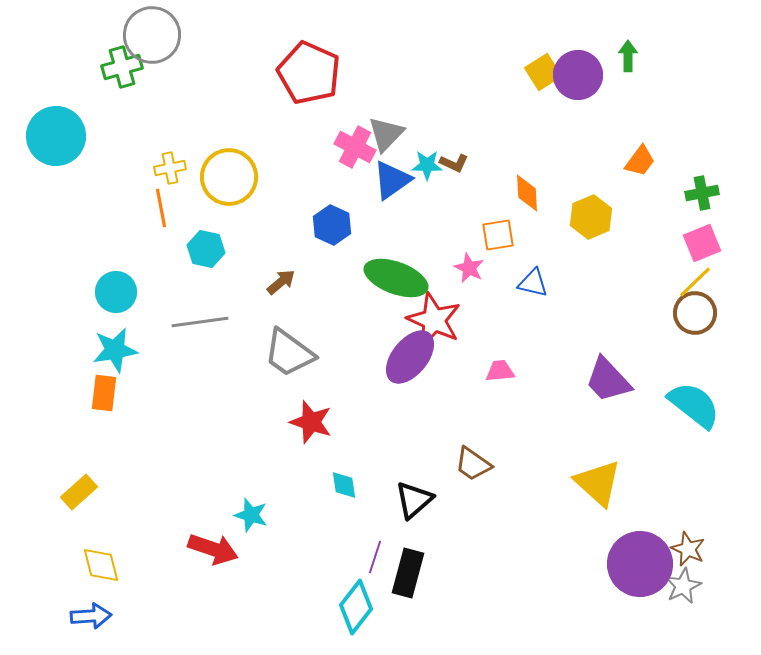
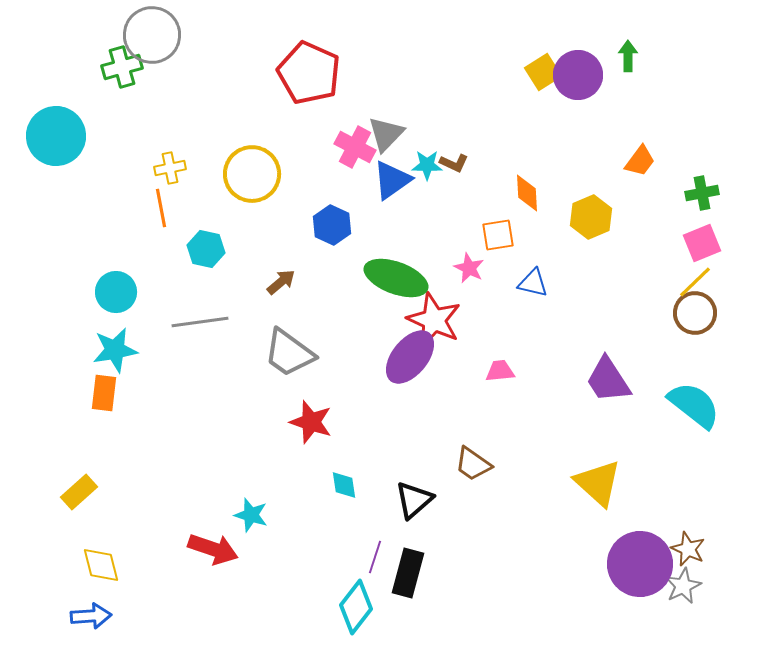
yellow circle at (229, 177): moved 23 px right, 3 px up
purple trapezoid at (608, 380): rotated 10 degrees clockwise
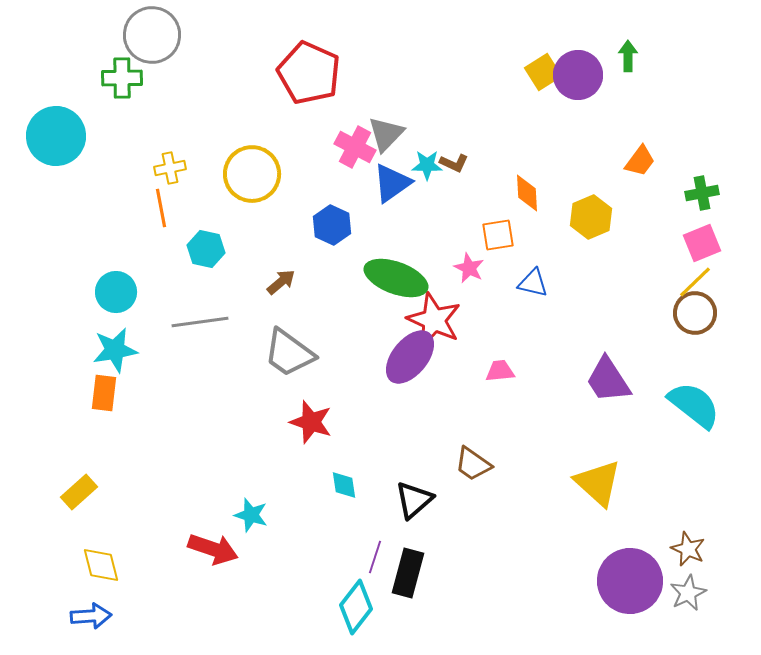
green cross at (122, 67): moved 11 px down; rotated 15 degrees clockwise
blue triangle at (392, 180): moved 3 px down
purple circle at (640, 564): moved 10 px left, 17 px down
gray star at (683, 586): moved 5 px right, 7 px down
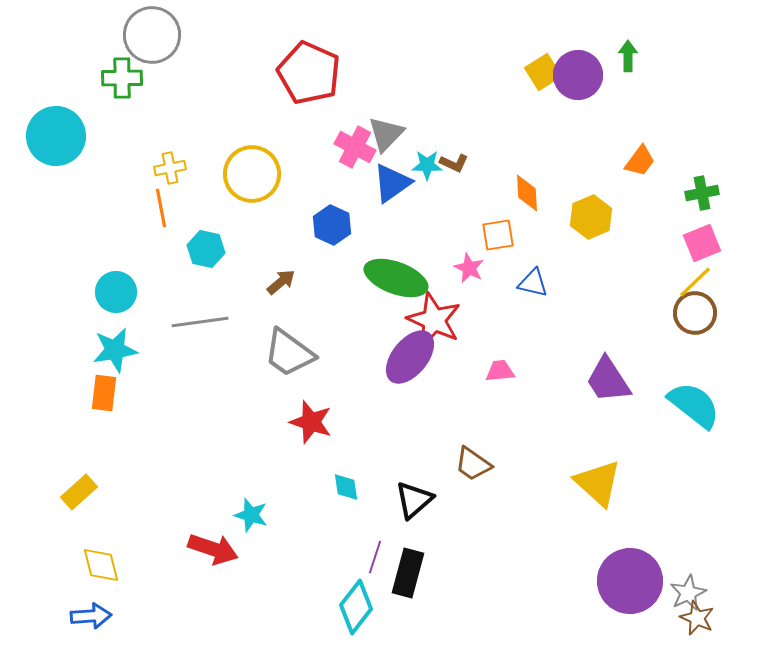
cyan diamond at (344, 485): moved 2 px right, 2 px down
brown star at (688, 549): moved 9 px right, 69 px down
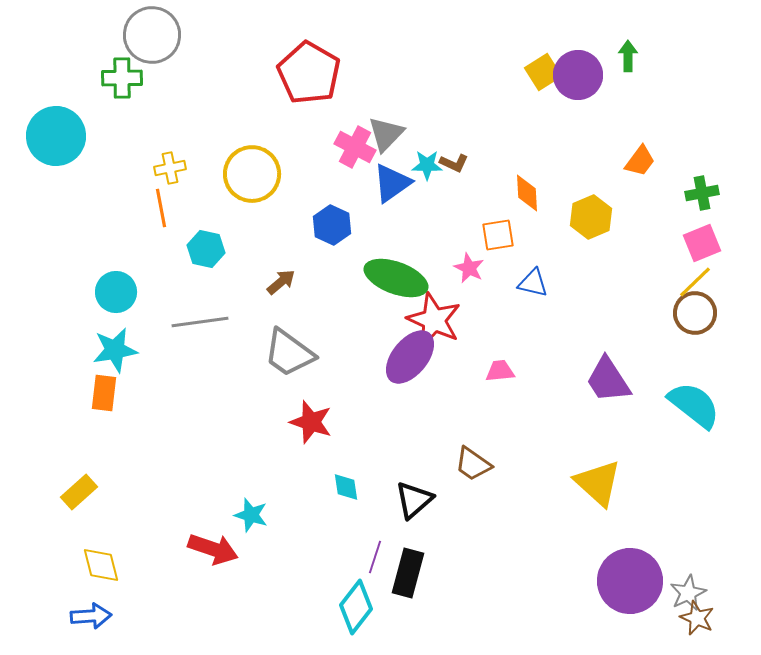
red pentagon at (309, 73): rotated 6 degrees clockwise
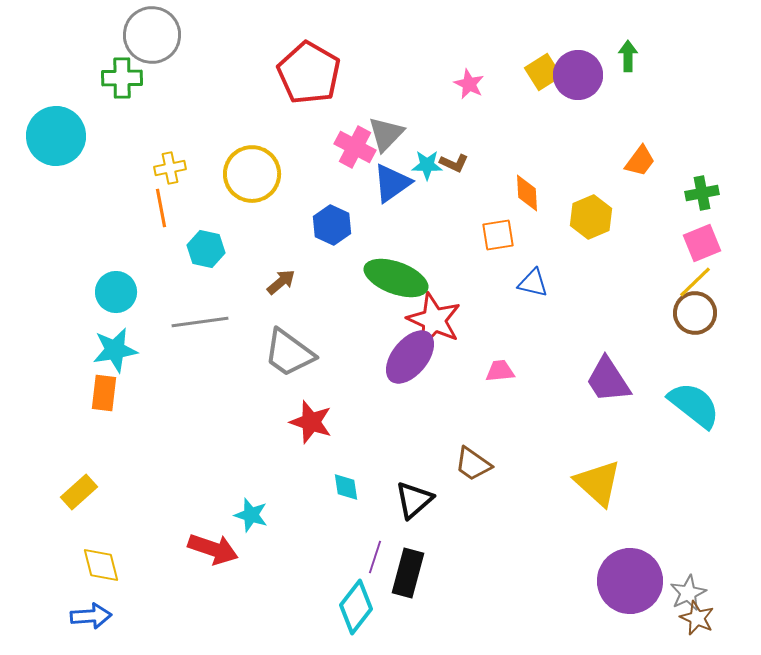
pink star at (469, 268): moved 184 px up
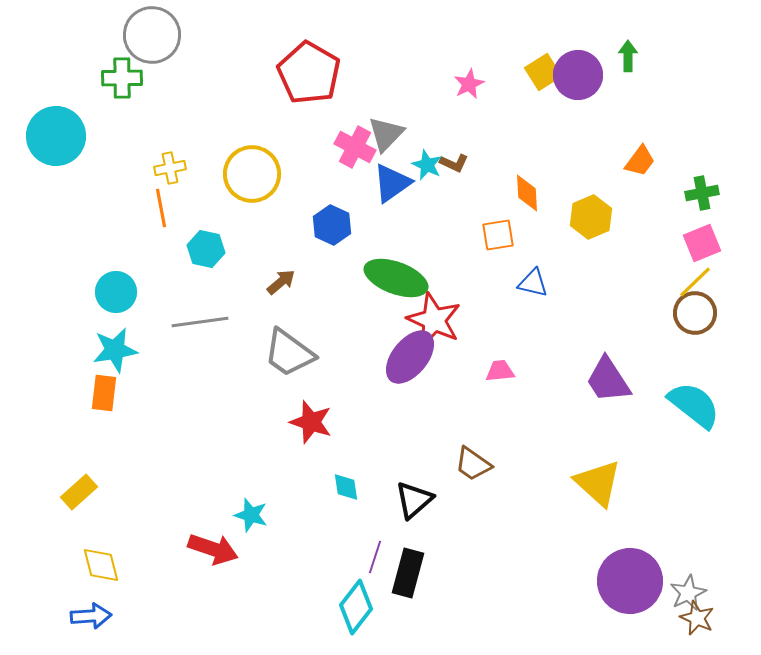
pink star at (469, 84): rotated 20 degrees clockwise
cyan star at (427, 165): rotated 24 degrees clockwise
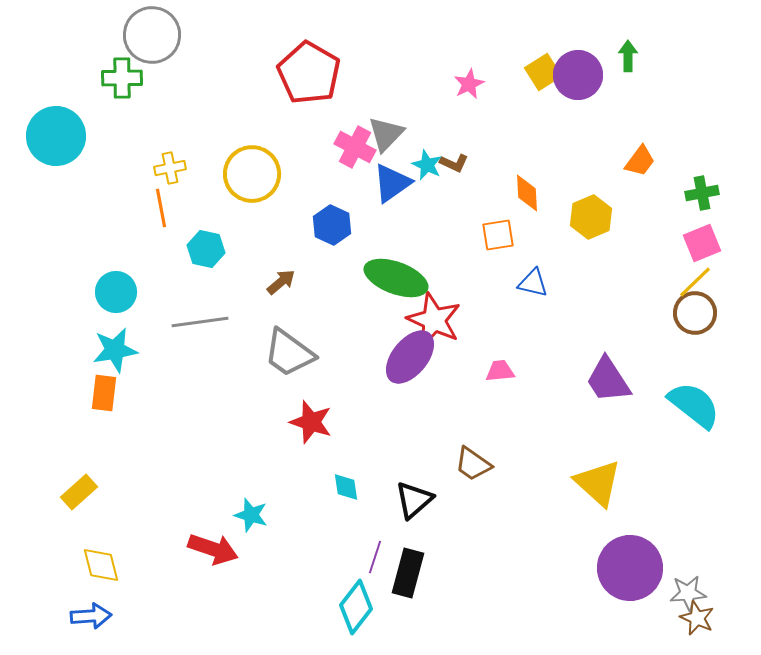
purple circle at (630, 581): moved 13 px up
gray star at (688, 593): rotated 21 degrees clockwise
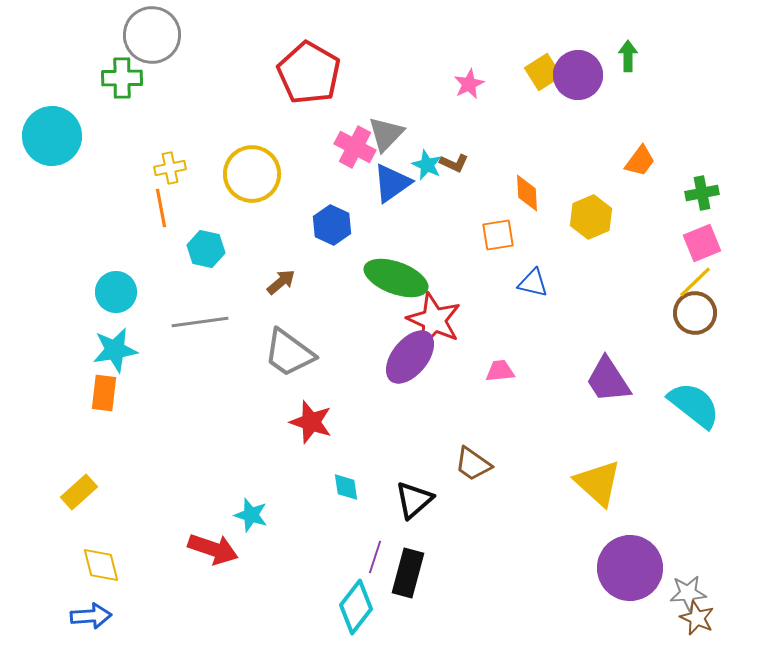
cyan circle at (56, 136): moved 4 px left
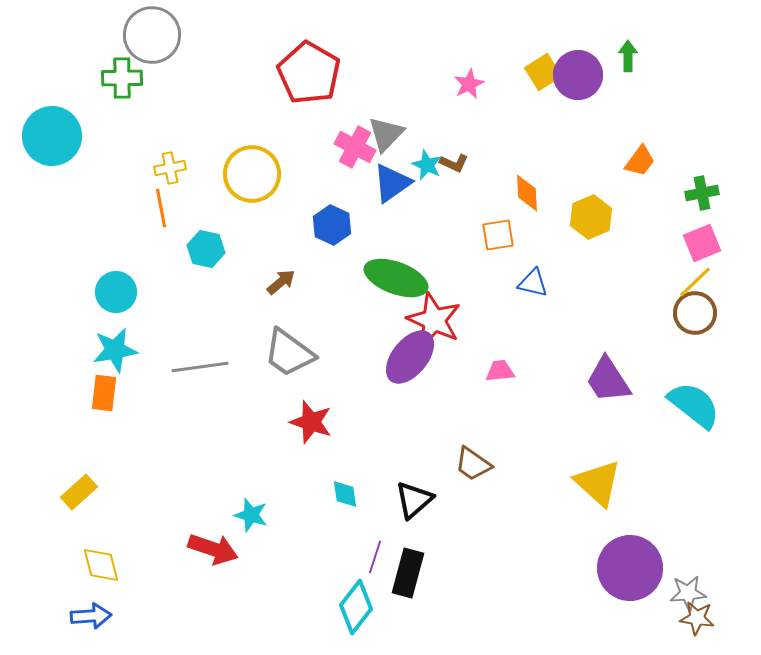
gray line at (200, 322): moved 45 px down
cyan diamond at (346, 487): moved 1 px left, 7 px down
brown star at (697, 618): rotated 16 degrees counterclockwise
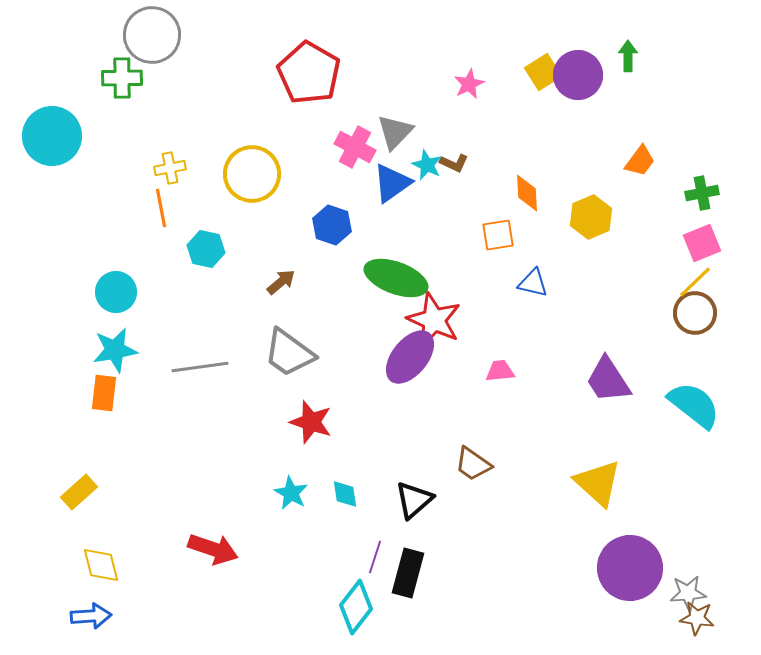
gray triangle at (386, 134): moved 9 px right, 2 px up
blue hexagon at (332, 225): rotated 6 degrees counterclockwise
cyan star at (251, 515): moved 40 px right, 22 px up; rotated 12 degrees clockwise
